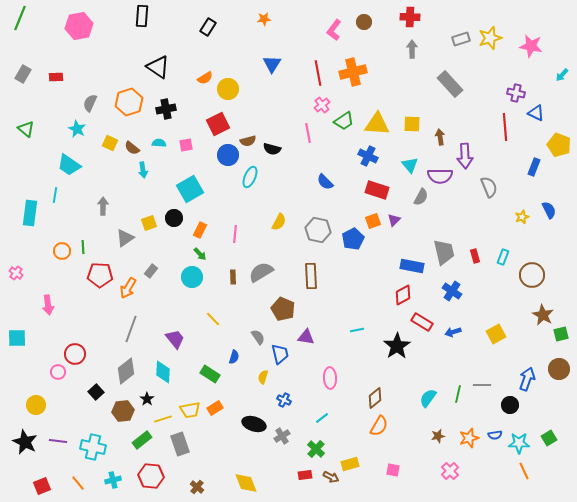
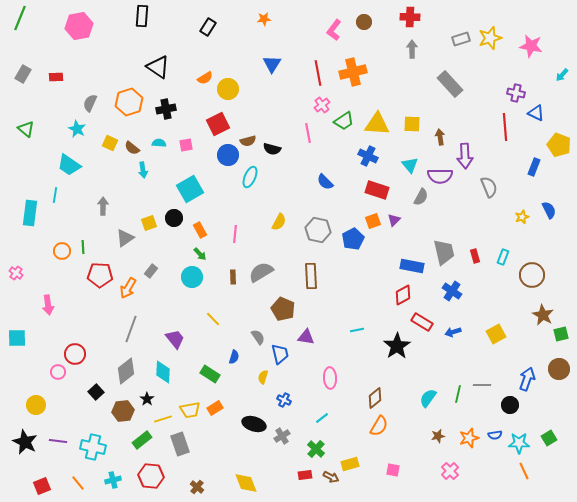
orange rectangle at (200, 230): rotated 56 degrees counterclockwise
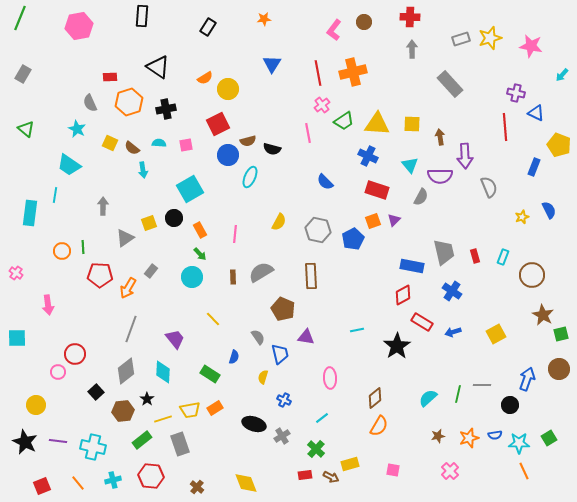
red rectangle at (56, 77): moved 54 px right
gray semicircle at (90, 103): rotated 48 degrees counterclockwise
cyan semicircle at (428, 398): rotated 12 degrees clockwise
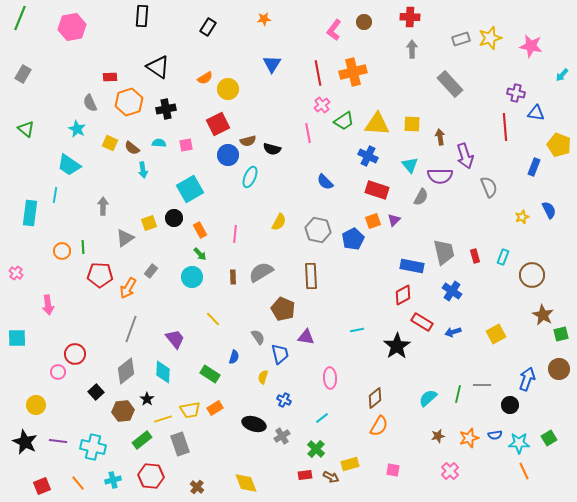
pink hexagon at (79, 26): moved 7 px left, 1 px down
blue triangle at (536, 113): rotated 18 degrees counterclockwise
purple arrow at (465, 156): rotated 15 degrees counterclockwise
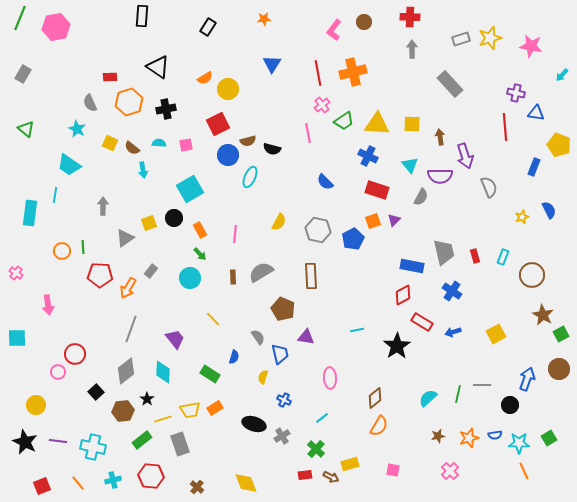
pink hexagon at (72, 27): moved 16 px left
cyan circle at (192, 277): moved 2 px left, 1 px down
green square at (561, 334): rotated 14 degrees counterclockwise
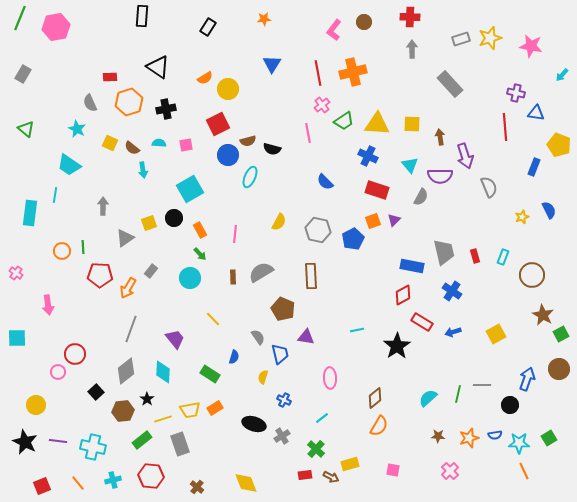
brown star at (438, 436): rotated 16 degrees clockwise
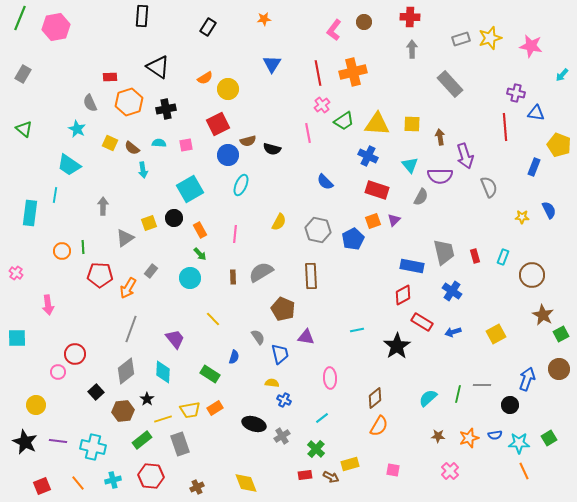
green triangle at (26, 129): moved 2 px left
cyan ellipse at (250, 177): moved 9 px left, 8 px down
yellow star at (522, 217): rotated 24 degrees clockwise
yellow semicircle at (263, 377): moved 9 px right, 6 px down; rotated 80 degrees clockwise
brown cross at (197, 487): rotated 24 degrees clockwise
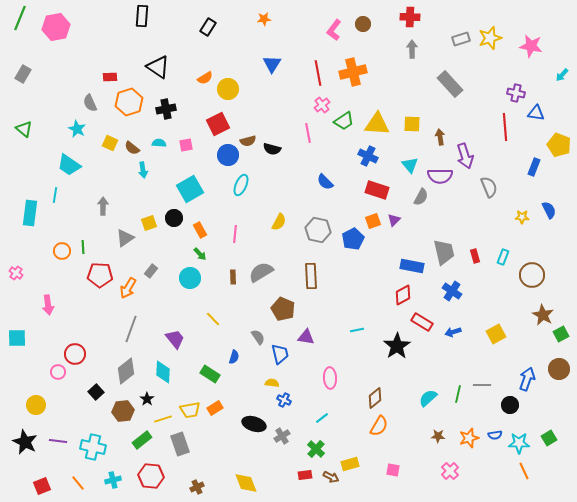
brown circle at (364, 22): moved 1 px left, 2 px down
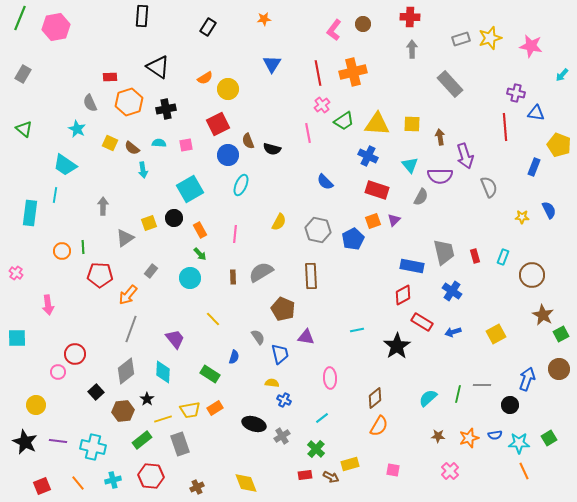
brown semicircle at (248, 141): rotated 84 degrees clockwise
cyan trapezoid at (69, 165): moved 4 px left
orange arrow at (128, 288): moved 7 px down; rotated 10 degrees clockwise
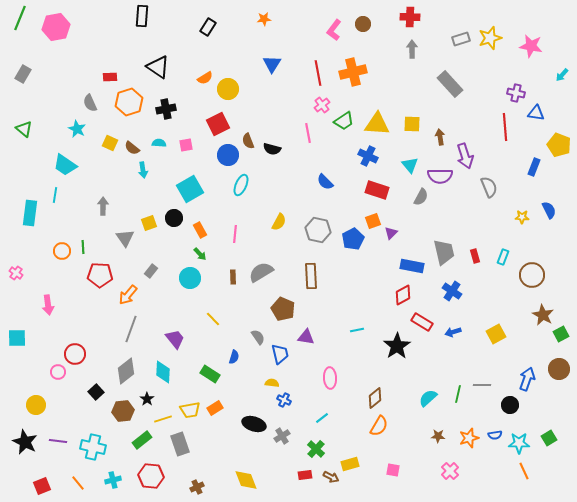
purple triangle at (394, 220): moved 3 px left, 13 px down
gray triangle at (125, 238): rotated 30 degrees counterclockwise
yellow diamond at (246, 483): moved 3 px up
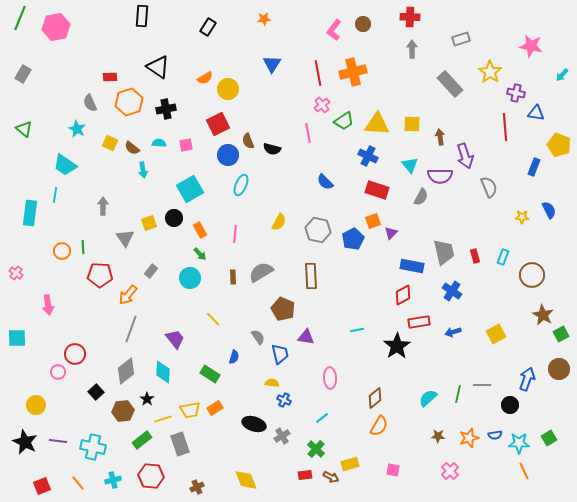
yellow star at (490, 38): moved 34 px down; rotated 20 degrees counterclockwise
red rectangle at (422, 322): moved 3 px left; rotated 40 degrees counterclockwise
